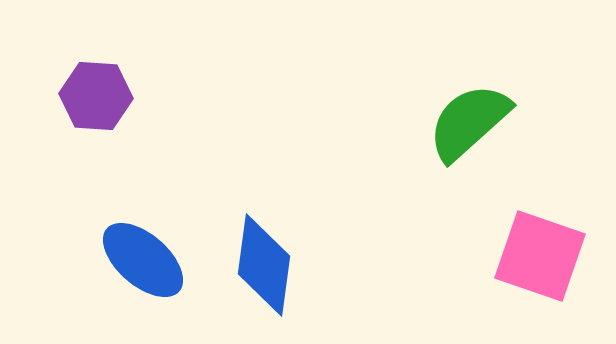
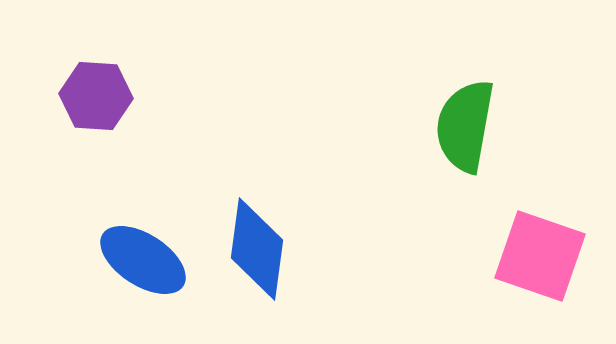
green semicircle: moved 4 px left, 4 px down; rotated 38 degrees counterclockwise
blue ellipse: rotated 8 degrees counterclockwise
blue diamond: moved 7 px left, 16 px up
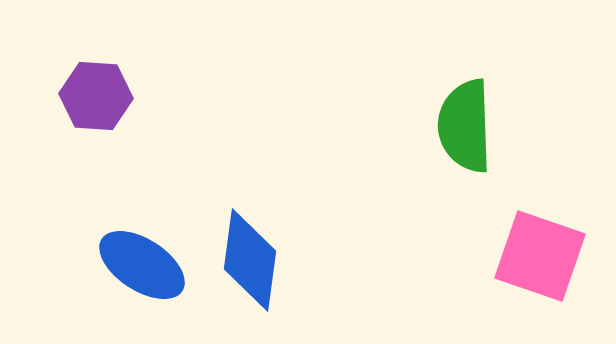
green semicircle: rotated 12 degrees counterclockwise
blue diamond: moved 7 px left, 11 px down
blue ellipse: moved 1 px left, 5 px down
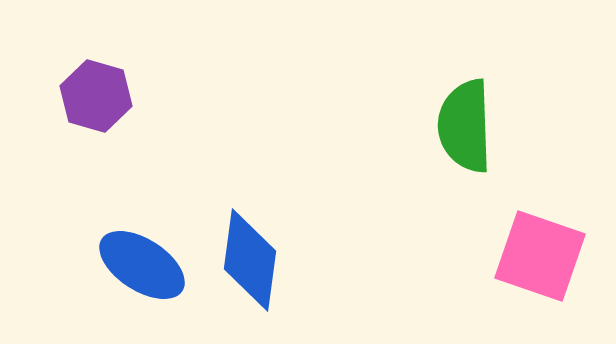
purple hexagon: rotated 12 degrees clockwise
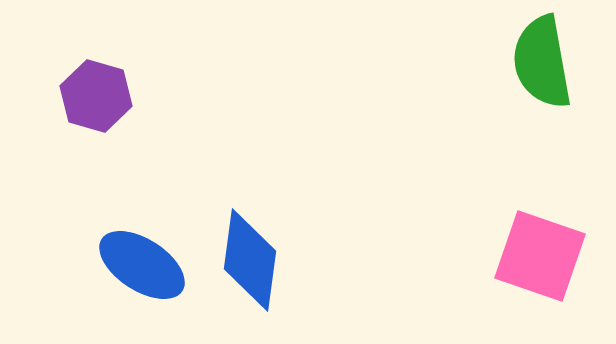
green semicircle: moved 77 px right, 64 px up; rotated 8 degrees counterclockwise
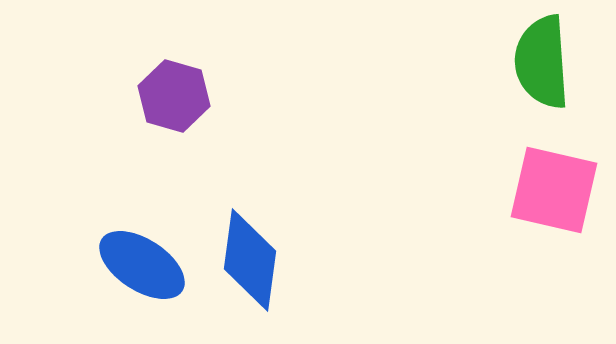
green semicircle: rotated 6 degrees clockwise
purple hexagon: moved 78 px right
pink square: moved 14 px right, 66 px up; rotated 6 degrees counterclockwise
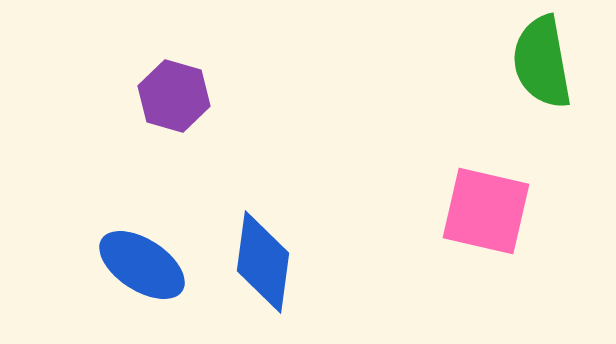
green semicircle: rotated 6 degrees counterclockwise
pink square: moved 68 px left, 21 px down
blue diamond: moved 13 px right, 2 px down
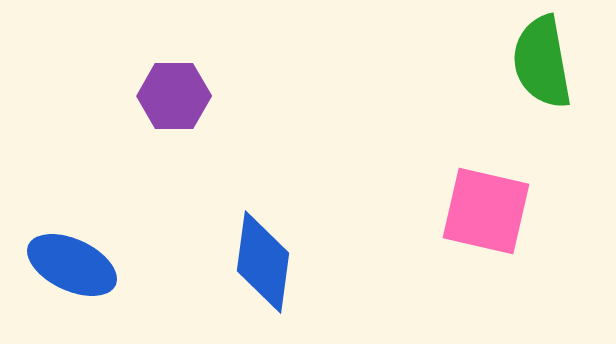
purple hexagon: rotated 16 degrees counterclockwise
blue ellipse: moved 70 px left; rotated 8 degrees counterclockwise
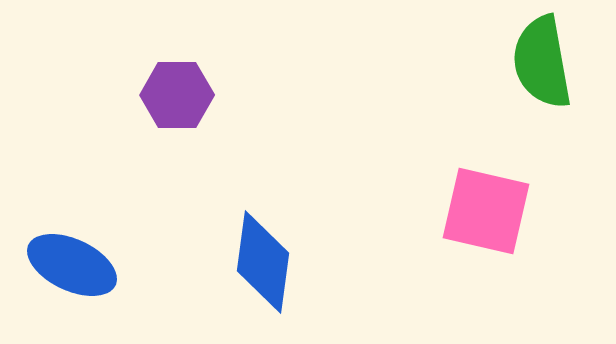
purple hexagon: moved 3 px right, 1 px up
